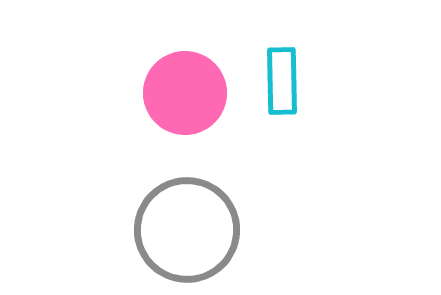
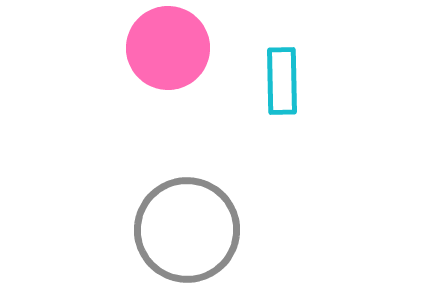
pink circle: moved 17 px left, 45 px up
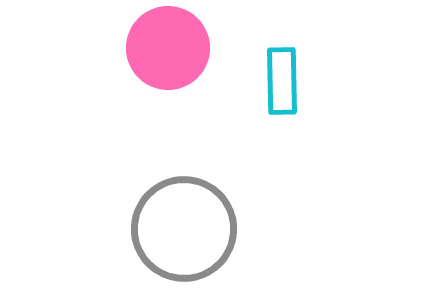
gray circle: moved 3 px left, 1 px up
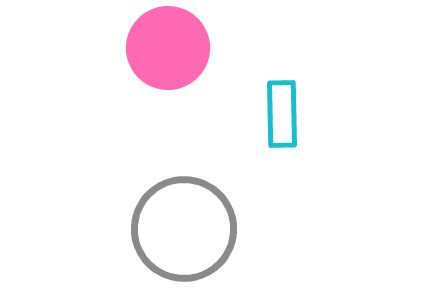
cyan rectangle: moved 33 px down
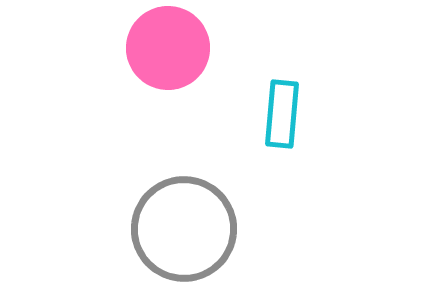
cyan rectangle: rotated 6 degrees clockwise
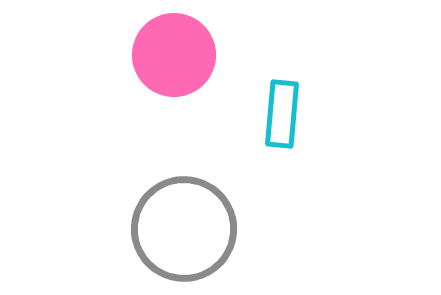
pink circle: moved 6 px right, 7 px down
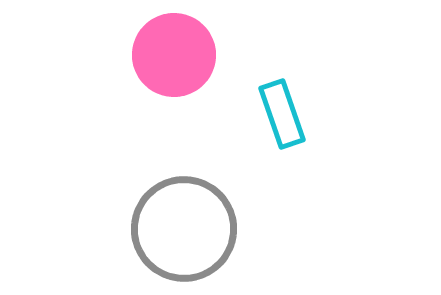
cyan rectangle: rotated 24 degrees counterclockwise
